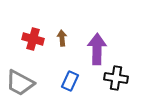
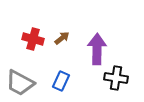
brown arrow: rotated 56 degrees clockwise
blue rectangle: moved 9 px left
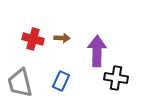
brown arrow: rotated 42 degrees clockwise
purple arrow: moved 2 px down
gray trapezoid: rotated 48 degrees clockwise
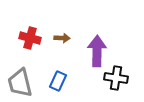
red cross: moved 3 px left, 1 px up
blue rectangle: moved 3 px left
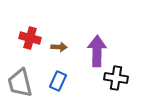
brown arrow: moved 3 px left, 9 px down
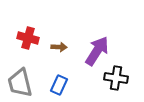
red cross: moved 2 px left
purple arrow: rotated 32 degrees clockwise
blue rectangle: moved 1 px right, 4 px down
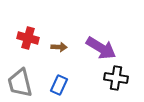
purple arrow: moved 4 px right, 3 px up; rotated 88 degrees clockwise
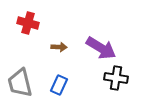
red cross: moved 15 px up
